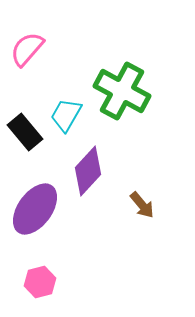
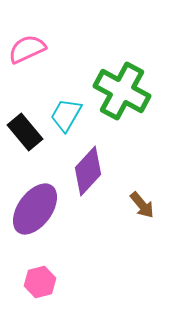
pink semicircle: rotated 24 degrees clockwise
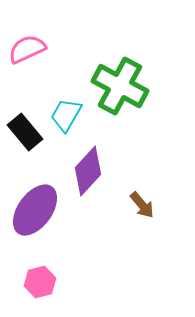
green cross: moved 2 px left, 5 px up
purple ellipse: moved 1 px down
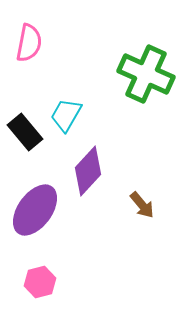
pink semicircle: moved 2 px right, 6 px up; rotated 126 degrees clockwise
green cross: moved 26 px right, 12 px up; rotated 4 degrees counterclockwise
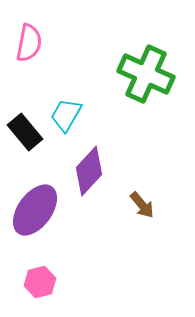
purple diamond: moved 1 px right
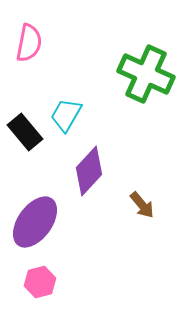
purple ellipse: moved 12 px down
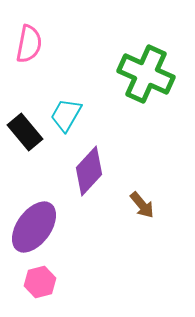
pink semicircle: moved 1 px down
purple ellipse: moved 1 px left, 5 px down
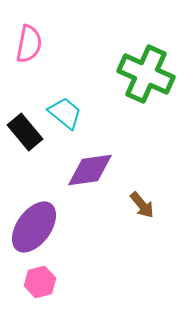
cyan trapezoid: moved 1 px left, 2 px up; rotated 99 degrees clockwise
purple diamond: moved 1 px right, 1 px up; rotated 39 degrees clockwise
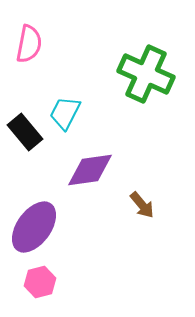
cyan trapezoid: rotated 102 degrees counterclockwise
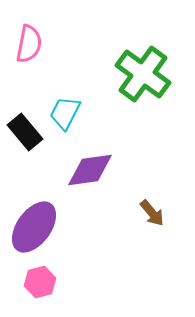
green cross: moved 3 px left; rotated 12 degrees clockwise
brown arrow: moved 10 px right, 8 px down
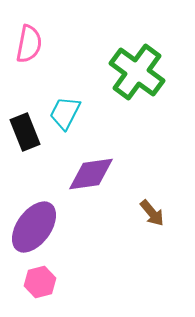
green cross: moved 6 px left, 2 px up
black rectangle: rotated 18 degrees clockwise
purple diamond: moved 1 px right, 4 px down
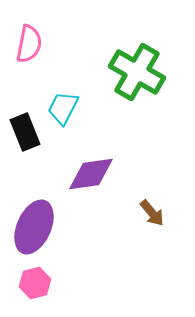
green cross: rotated 6 degrees counterclockwise
cyan trapezoid: moved 2 px left, 5 px up
purple ellipse: rotated 12 degrees counterclockwise
pink hexagon: moved 5 px left, 1 px down
